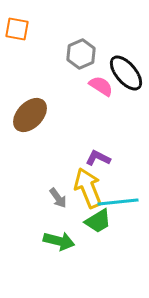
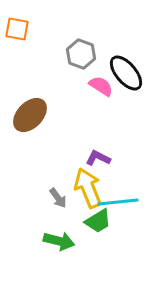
gray hexagon: rotated 16 degrees counterclockwise
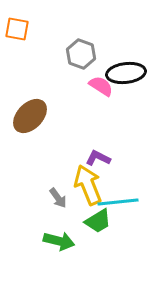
black ellipse: rotated 57 degrees counterclockwise
brown ellipse: moved 1 px down
yellow arrow: moved 3 px up
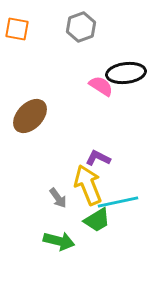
gray hexagon: moved 27 px up; rotated 20 degrees clockwise
cyan line: rotated 6 degrees counterclockwise
green trapezoid: moved 1 px left, 1 px up
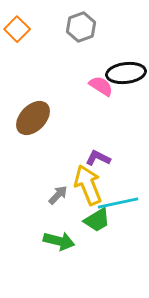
orange square: rotated 35 degrees clockwise
brown ellipse: moved 3 px right, 2 px down
gray arrow: moved 3 px up; rotated 100 degrees counterclockwise
cyan line: moved 1 px down
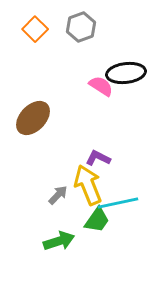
orange square: moved 18 px right
green trapezoid: rotated 24 degrees counterclockwise
green arrow: rotated 32 degrees counterclockwise
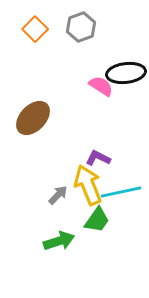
cyan line: moved 3 px right, 11 px up
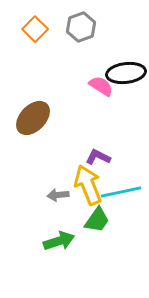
purple L-shape: moved 1 px up
gray arrow: rotated 140 degrees counterclockwise
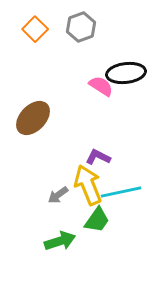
gray arrow: rotated 30 degrees counterclockwise
green arrow: moved 1 px right
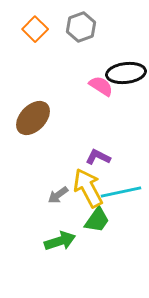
yellow arrow: moved 3 px down; rotated 6 degrees counterclockwise
